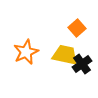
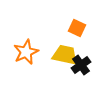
orange square: rotated 24 degrees counterclockwise
black cross: moved 1 px left, 1 px down
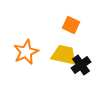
orange square: moved 6 px left, 3 px up
yellow trapezoid: moved 1 px left
